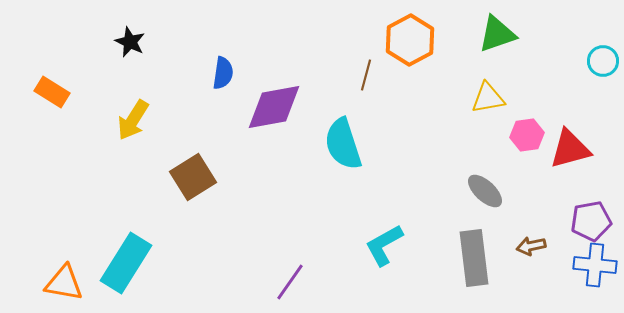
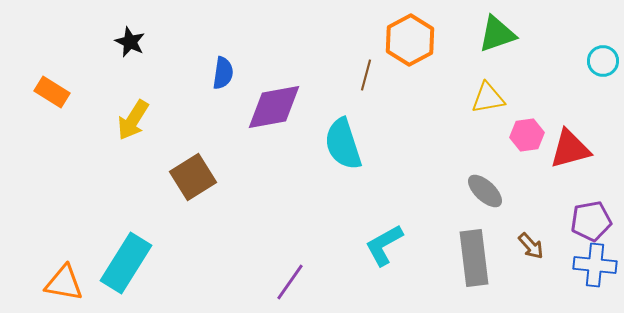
brown arrow: rotated 120 degrees counterclockwise
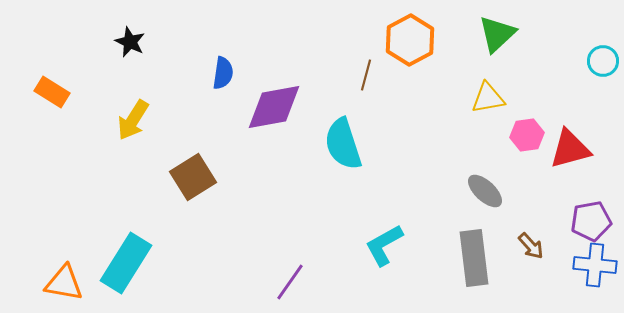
green triangle: rotated 24 degrees counterclockwise
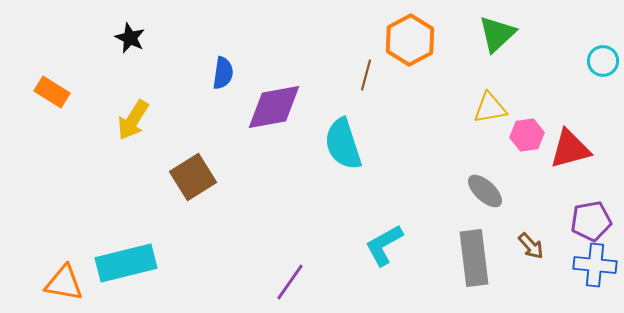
black star: moved 4 px up
yellow triangle: moved 2 px right, 10 px down
cyan rectangle: rotated 44 degrees clockwise
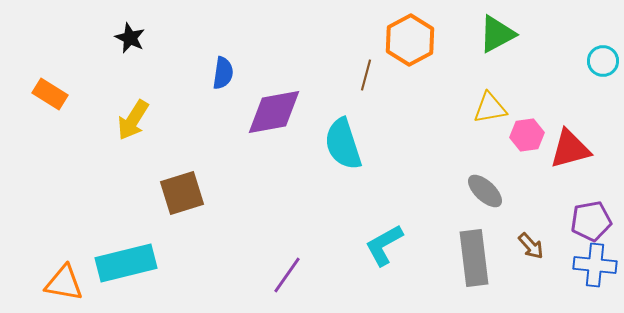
green triangle: rotated 15 degrees clockwise
orange rectangle: moved 2 px left, 2 px down
purple diamond: moved 5 px down
brown square: moved 11 px left, 16 px down; rotated 15 degrees clockwise
purple line: moved 3 px left, 7 px up
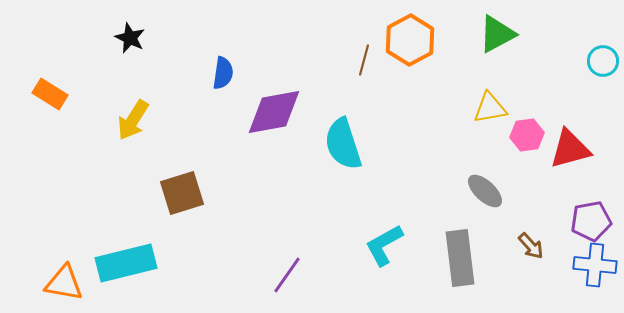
brown line: moved 2 px left, 15 px up
gray rectangle: moved 14 px left
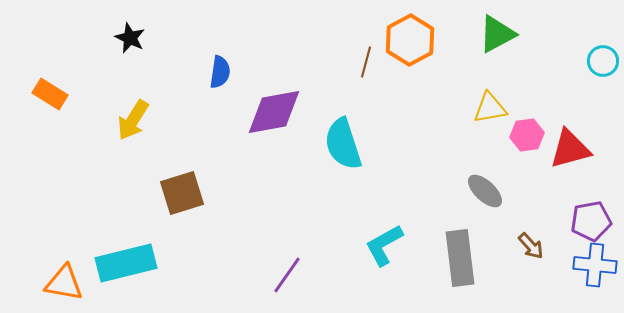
brown line: moved 2 px right, 2 px down
blue semicircle: moved 3 px left, 1 px up
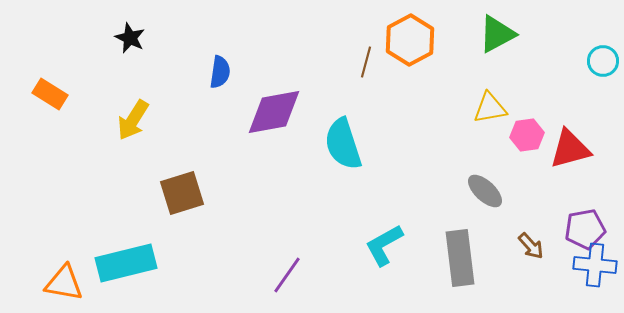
purple pentagon: moved 6 px left, 8 px down
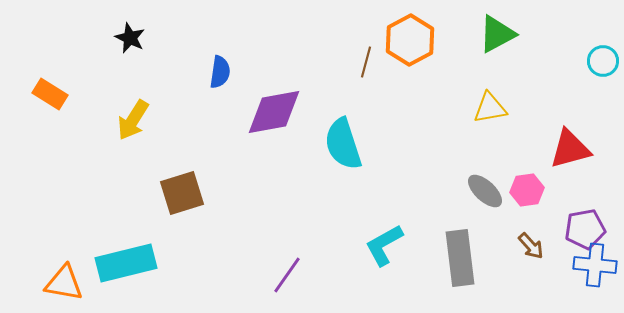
pink hexagon: moved 55 px down
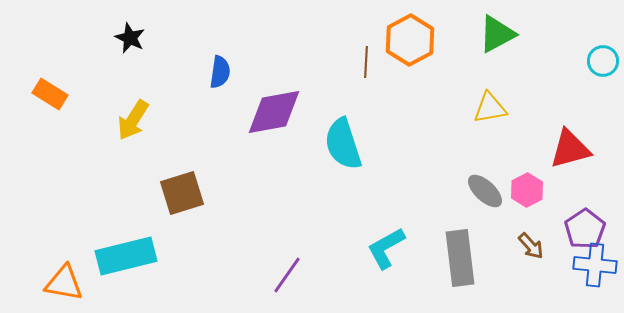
brown line: rotated 12 degrees counterclockwise
pink hexagon: rotated 20 degrees counterclockwise
purple pentagon: rotated 24 degrees counterclockwise
cyan L-shape: moved 2 px right, 3 px down
cyan rectangle: moved 7 px up
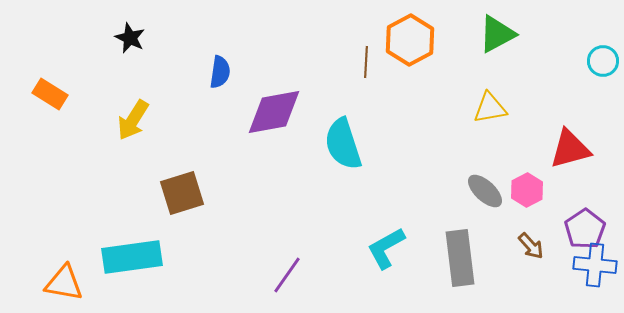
cyan rectangle: moved 6 px right, 1 px down; rotated 6 degrees clockwise
